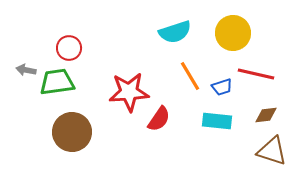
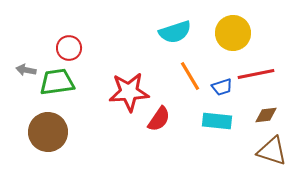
red line: rotated 24 degrees counterclockwise
brown circle: moved 24 px left
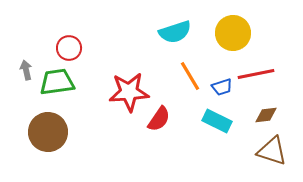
gray arrow: rotated 66 degrees clockwise
cyan rectangle: rotated 20 degrees clockwise
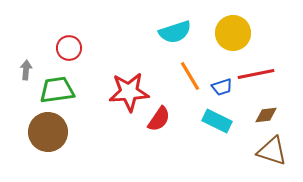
gray arrow: rotated 18 degrees clockwise
green trapezoid: moved 8 px down
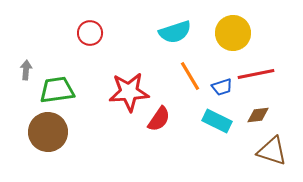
red circle: moved 21 px right, 15 px up
brown diamond: moved 8 px left
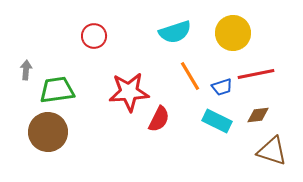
red circle: moved 4 px right, 3 px down
red semicircle: rotated 8 degrees counterclockwise
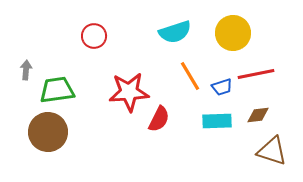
cyan rectangle: rotated 28 degrees counterclockwise
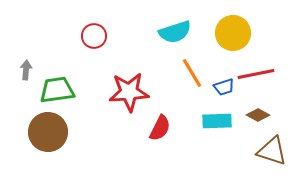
orange line: moved 2 px right, 3 px up
blue trapezoid: moved 2 px right
brown diamond: rotated 35 degrees clockwise
red semicircle: moved 1 px right, 9 px down
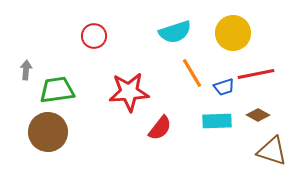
red semicircle: rotated 12 degrees clockwise
